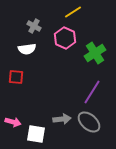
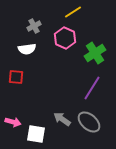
gray cross: rotated 32 degrees clockwise
purple line: moved 4 px up
gray arrow: rotated 138 degrees counterclockwise
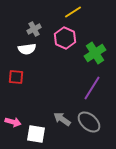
gray cross: moved 3 px down
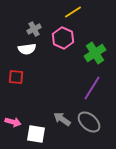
pink hexagon: moved 2 px left
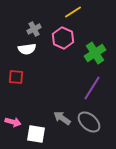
gray arrow: moved 1 px up
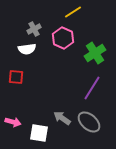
white square: moved 3 px right, 1 px up
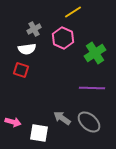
red square: moved 5 px right, 7 px up; rotated 14 degrees clockwise
purple line: rotated 60 degrees clockwise
